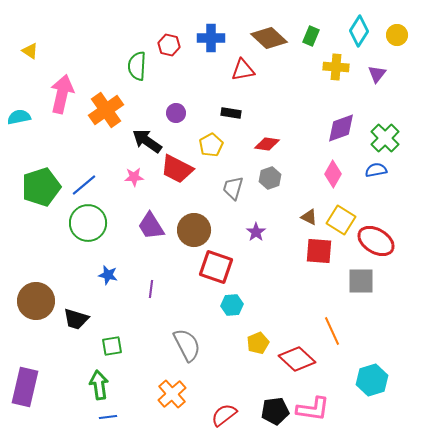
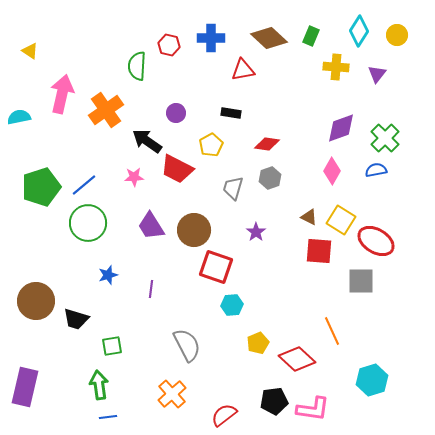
pink diamond at (333, 174): moved 1 px left, 3 px up
blue star at (108, 275): rotated 30 degrees counterclockwise
black pentagon at (275, 411): moved 1 px left, 10 px up
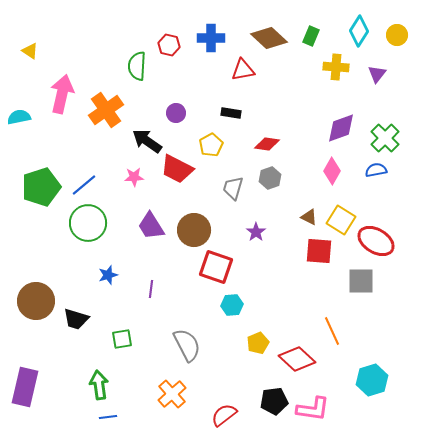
green square at (112, 346): moved 10 px right, 7 px up
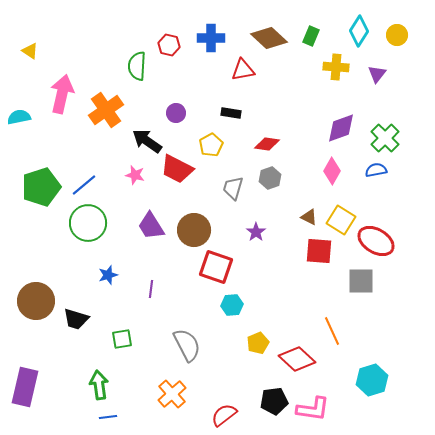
pink star at (134, 177): moved 1 px right, 2 px up; rotated 18 degrees clockwise
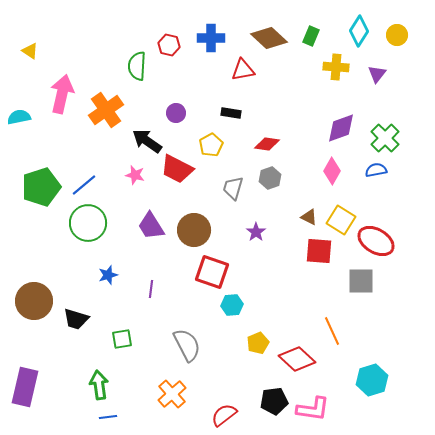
red square at (216, 267): moved 4 px left, 5 px down
brown circle at (36, 301): moved 2 px left
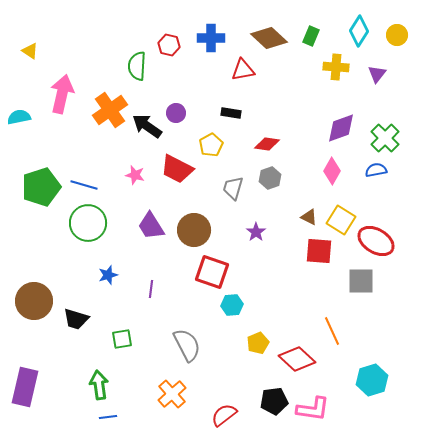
orange cross at (106, 110): moved 4 px right
black arrow at (147, 141): moved 15 px up
blue line at (84, 185): rotated 56 degrees clockwise
